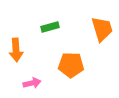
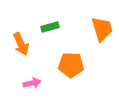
orange arrow: moved 5 px right, 6 px up; rotated 20 degrees counterclockwise
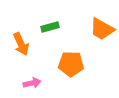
orange trapezoid: rotated 136 degrees clockwise
orange pentagon: moved 1 px up
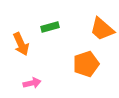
orange trapezoid: rotated 12 degrees clockwise
orange pentagon: moved 15 px right; rotated 20 degrees counterclockwise
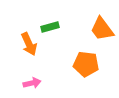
orange trapezoid: rotated 12 degrees clockwise
orange arrow: moved 8 px right
orange pentagon: rotated 25 degrees clockwise
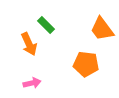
green rectangle: moved 4 px left, 2 px up; rotated 60 degrees clockwise
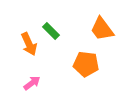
green rectangle: moved 5 px right, 6 px down
pink arrow: rotated 24 degrees counterclockwise
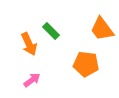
pink arrow: moved 3 px up
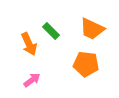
orange trapezoid: moved 10 px left; rotated 28 degrees counterclockwise
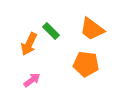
orange trapezoid: rotated 12 degrees clockwise
orange arrow: rotated 50 degrees clockwise
